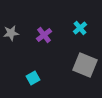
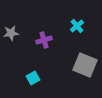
cyan cross: moved 3 px left, 2 px up
purple cross: moved 5 px down; rotated 21 degrees clockwise
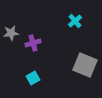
cyan cross: moved 2 px left, 5 px up
purple cross: moved 11 px left, 3 px down
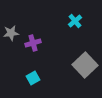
gray square: rotated 25 degrees clockwise
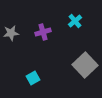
purple cross: moved 10 px right, 11 px up
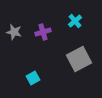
gray star: moved 3 px right, 1 px up; rotated 21 degrees clockwise
gray square: moved 6 px left, 6 px up; rotated 15 degrees clockwise
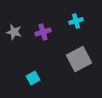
cyan cross: moved 1 px right; rotated 24 degrees clockwise
